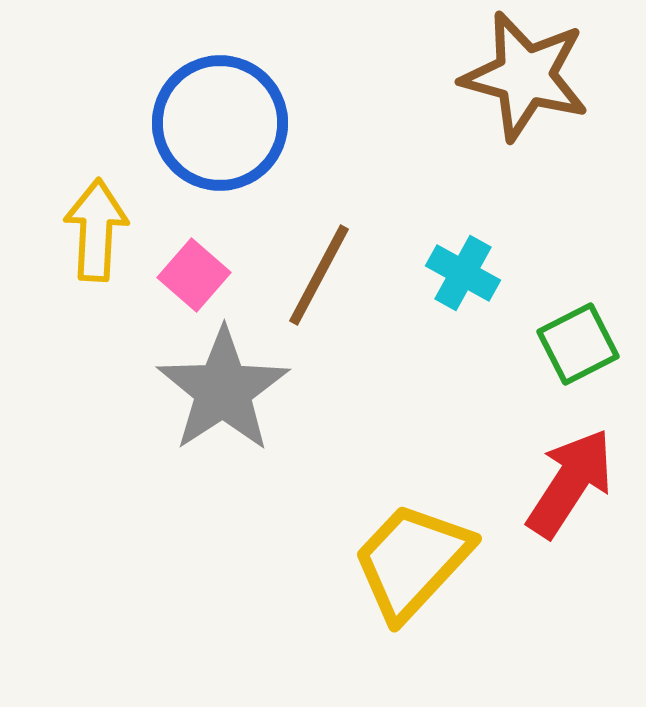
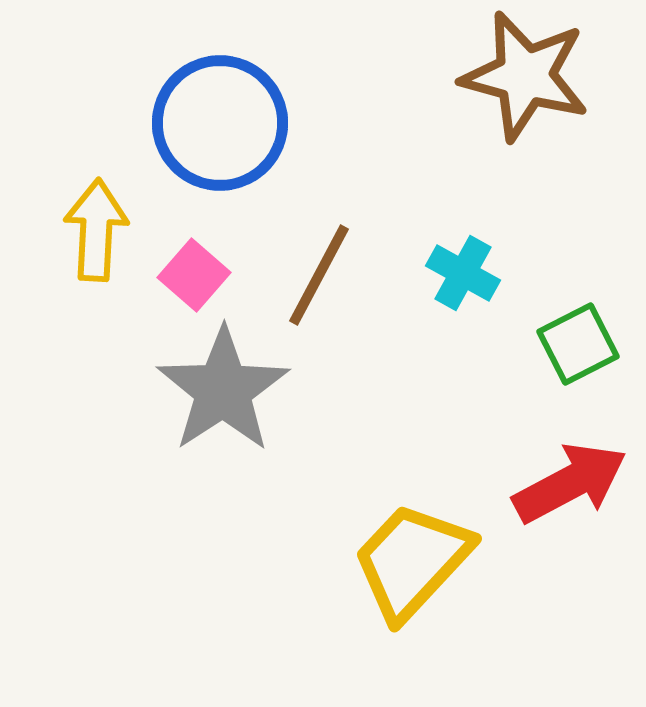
red arrow: rotated 29 degrees clockwise
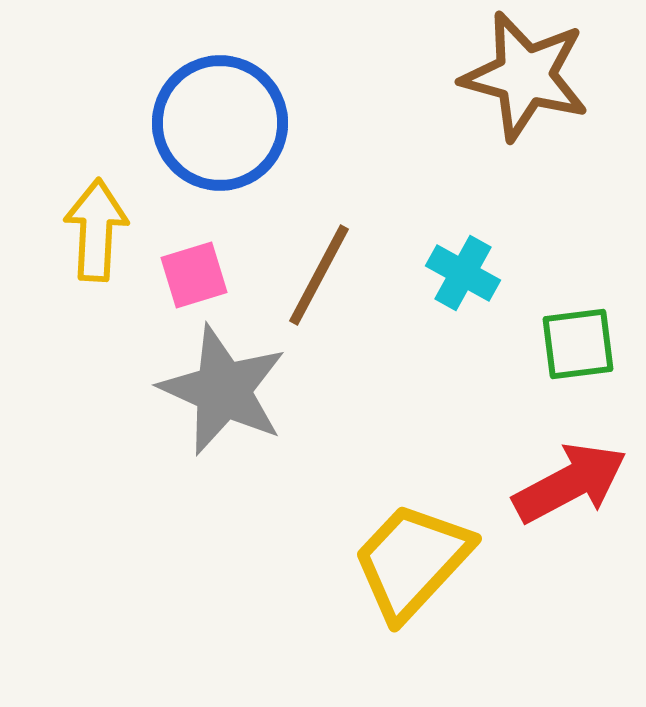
pink square: rotated 32 degrees clockwise
green square: rotated 20 degrees clockwise
gray star: rotated 15 degrees counterclockwise
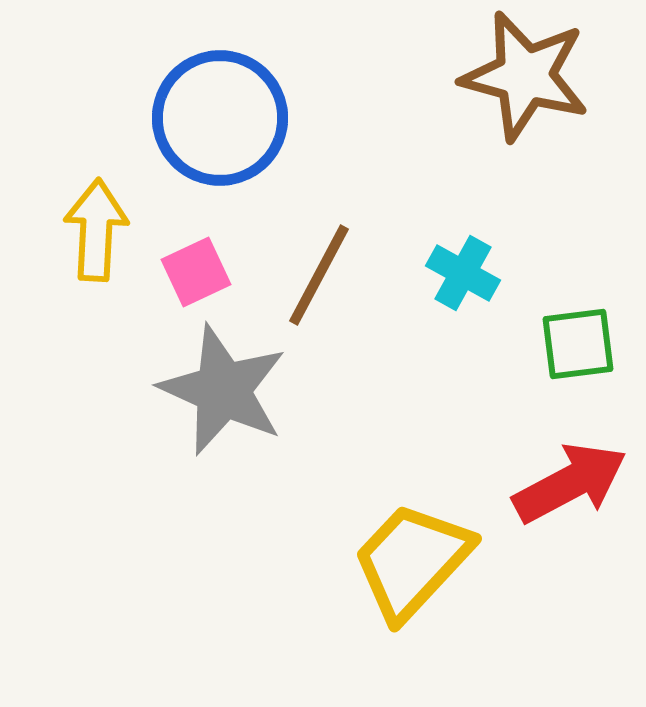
blue circle: moved 5 px up
pink square: moved 2 px right, 3 px up; rotated 8 degrees counterclockwise
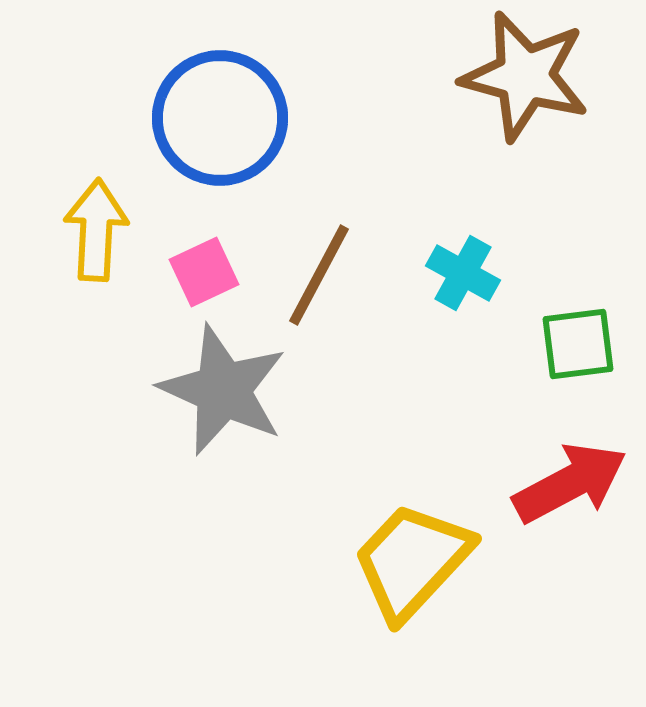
pink square: moved 8 px right
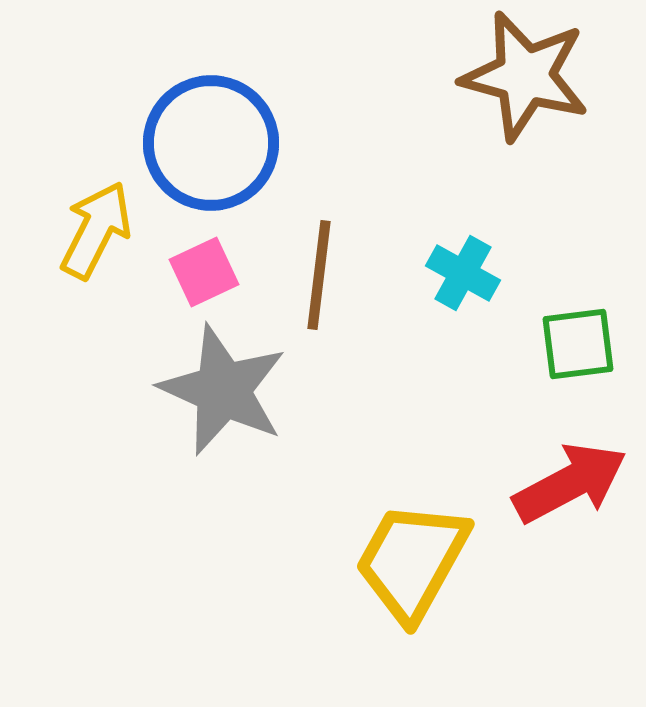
blue circle: moved 9 px left, 25 px down
yellow arrow: rotated 24 degrees clockwise
brown line: rotated 21 degrees counterclockwise
yellow trapezoid: rotated 14 degrees counterclockwise
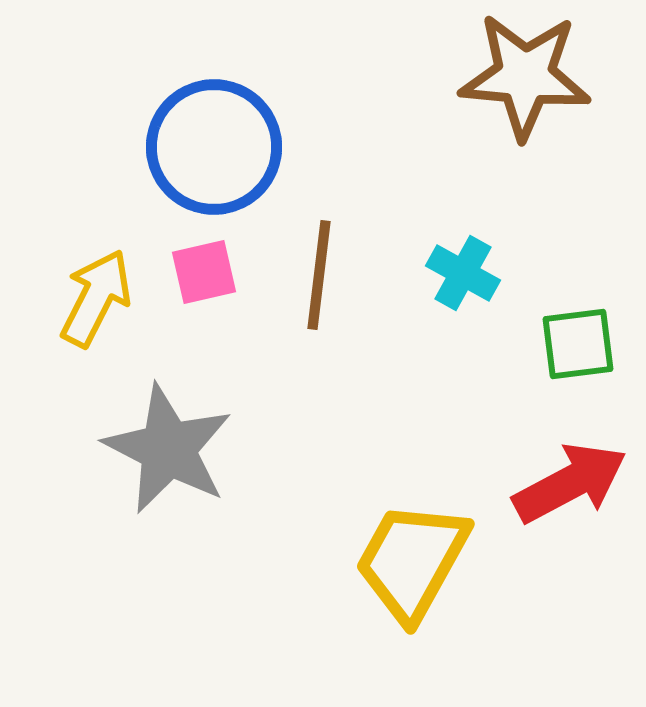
brown star: rotated 10 degrees counterclockwise
blue circle: moved 3 px right, 4 px down
yellow arrow: moved 68 px down
pink square: rotated 12 degrees clockwise
gray star: moved 55 px left, 59 px down; rotated 3 degrees clockwise
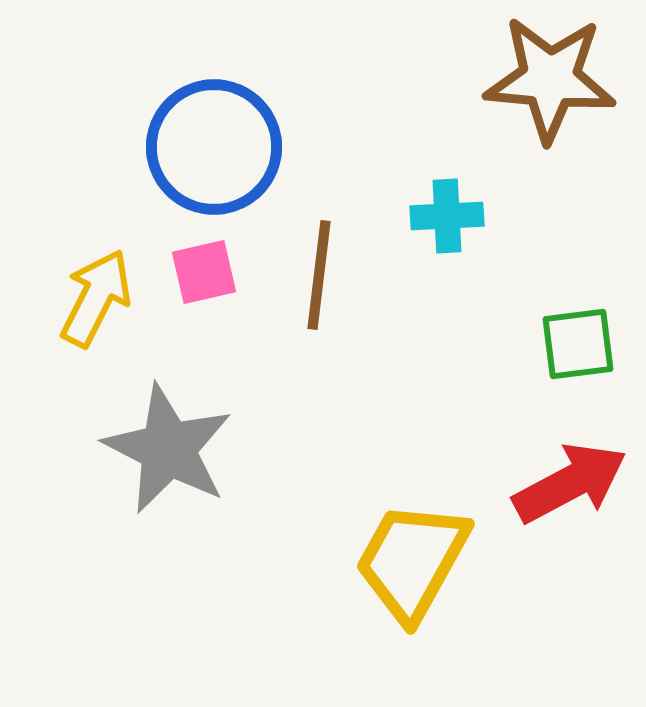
brown star: moved 25 px right, 3 px down
cyan cross: moved 16 px left, 57 px up; rotated 32 degrees counterclockwise
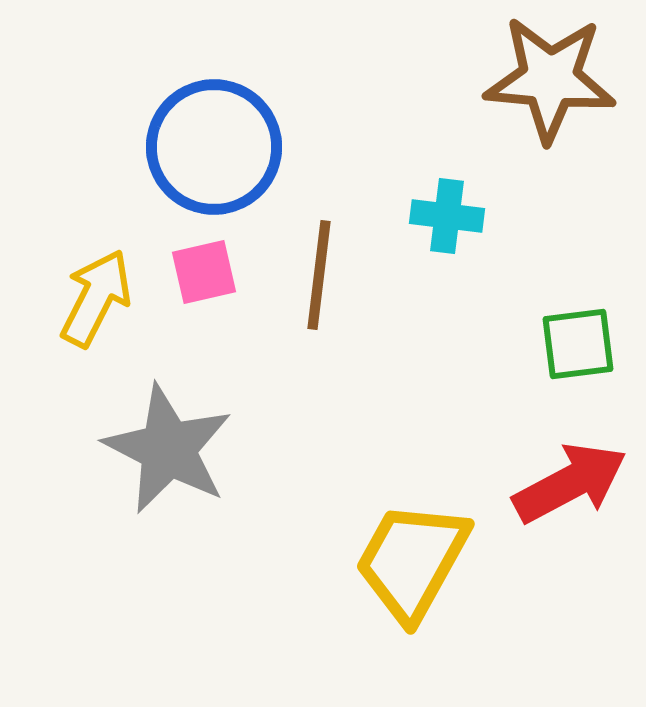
cyan cross: rotated 10 degrees clockwise
